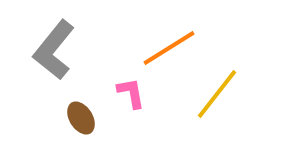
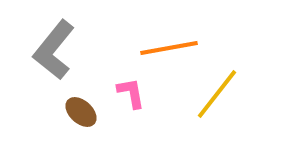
orange line: rotated 22 degrees clockwise
brown ellipse: moved 6 px up; rotated 16 degrees counterclockwise
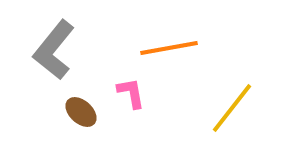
yellow line: moved 15 px right, 14 px down
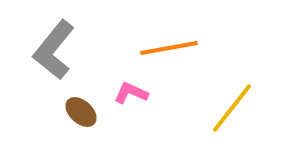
pink L-shape: rotated 56 degrees counterclockwise
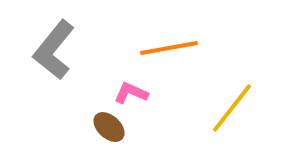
brown ellipse: moved 28 px right, 15 px down
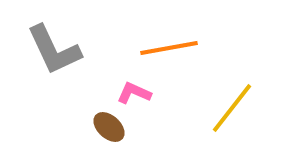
gray L-shape: rotated 64 degrees counterclockwise
pink L-shape: moved 3 px right
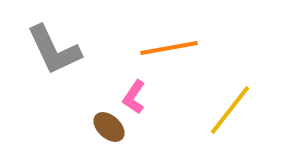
pink L-shape: moved 4 px down; rotated 80 degrees counterclockwise
yellow line: moved 2 px left, 2 px down
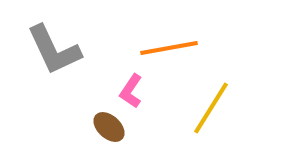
pink L-shape: moved 3 px left, 6 px up
yellow line: moved 19 px left, 2 px up; rotated 6 degrees counterclockwise
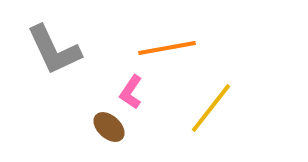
orange line: moved 2 px left
pink L-shape: moved 1 px down
yellow line: rotated 6 degrees clockwise
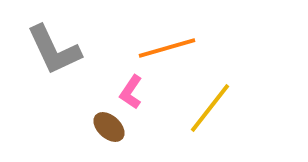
orange line: rotated 6 degrees counterclockwise
yellow line: moved 1 px left
